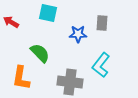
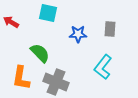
gray rectangle: moved 8 px right, 6 px down
cyan L-shape: moved 2 px right, 2 px down
gray cross: moved 14 px left; rotated 15 degrees clockwise
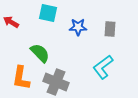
blue star: moved 7 px up
cyan L-shape: rotated 15 degrees clockwise
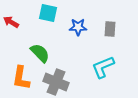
cyan L-shape: rotated 15 degrees clockwise
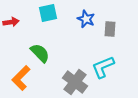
cyan square: rotated 24 degrees counterclockwise
red arrow: rotated 140 degrees clockwise
blue star: moved 8 px right, 8 px up; rotated 24 degrees clockwise
orange L-shape: rotated 35 degrees clockwise
gray cross: moved 19 px right; rotated 15 degrees clockwise
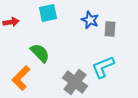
blue star: moved 4 px right, 1 px down
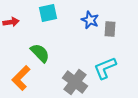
cyan L-shape: moved 2 px right, 1 px down
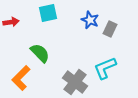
gray rectangle: rotated 21 degrees clockwise
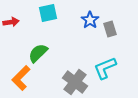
blue star: rotated 12 degrees clockwise
gray rectangle: rotated 42 degrees counterclockwise
green semicircle: moved 2 px left; rotated 90 degrees counterclockwise
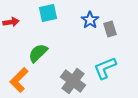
orange L-shape: moved 2 px left, 2 px down
gray cross: moved 2 px left, 1 px up
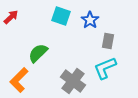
cyan square: moved 13 px right, 3 px down; rotated 30 degrees clockwise
red arrow: moved 5 px up; rotated 35 degrees counterclockwise
gray rectangle: moved 2 px left, 12 px down; rotated 28 degrees clockwise
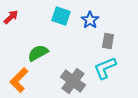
green semicircle: rotated 15 degrees clockwise
